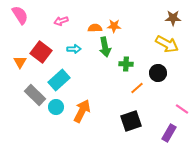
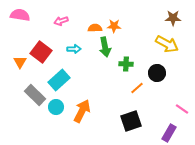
pink semicircle: rotated 48 degrees counterclockwise
black circle: moved 1 px left
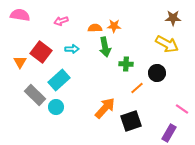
cyan arrow: moved 2 px left
orange arrow: moved 23 px right, 3 px up; rotated 15 degrees clockwise
